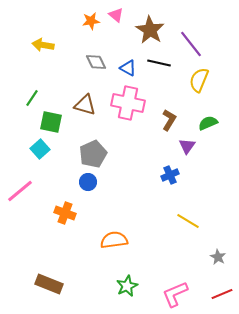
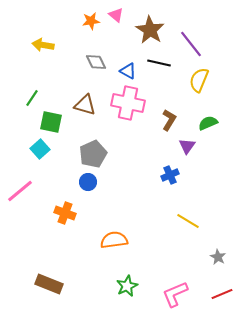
blue triangle: moved 3 px down
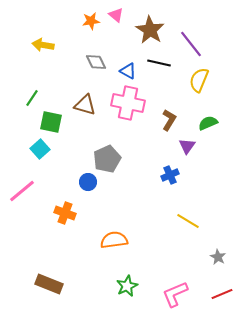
gray pentagon: moved 14 px right, 5 px down
pink line: moved 2 px right
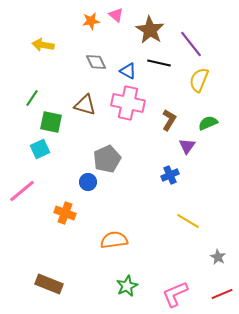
cyan square: rotated 18 degrees clockwise
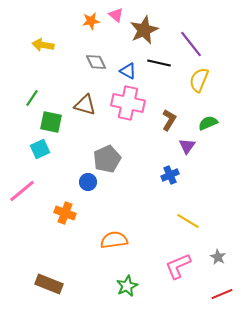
brown star: moved 6 px left; rotated 16 degrees clockwise
pink L-shape: moved 3 px right, 28 px up
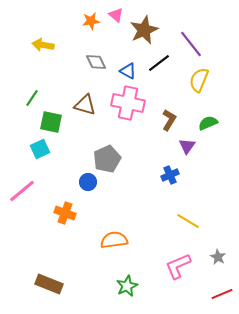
black line: rotated 50 degrees counterclockwise
